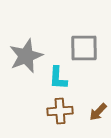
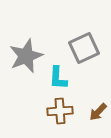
gray square: rotated 24 degrees counterclockwise
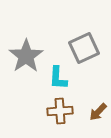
gray star: rotated 12 degrees counterclockwise
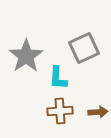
brown arrow: rotated 138 degrees counterclockwise
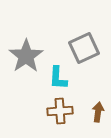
brown arrow: rotated 78 degrees counterclockwise
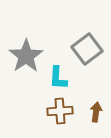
gray square: moved 3 px right, 1 px down; rotated 12 degrees counterclockwise
brown arrow: moved 2 px left
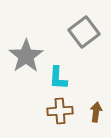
gray square: moved 3 px left, 17 px up
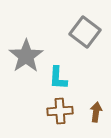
gray square: moved 1 px right; rotated 16 degrees counterclockwise
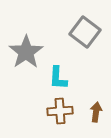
gray star: moved 4 px up
